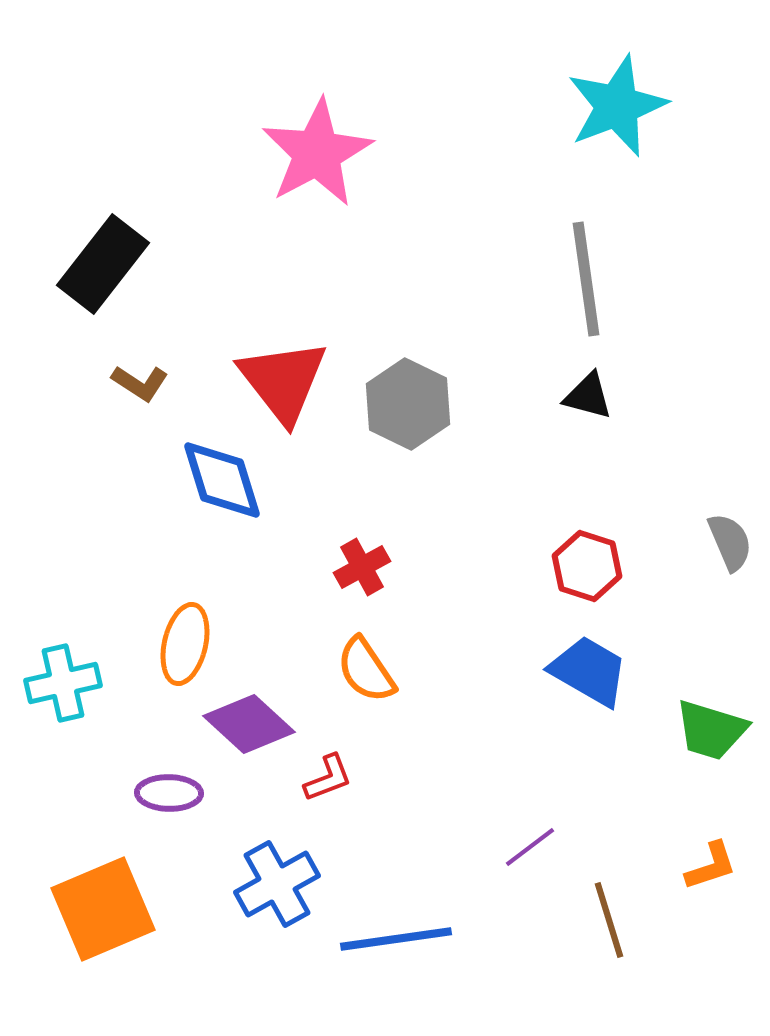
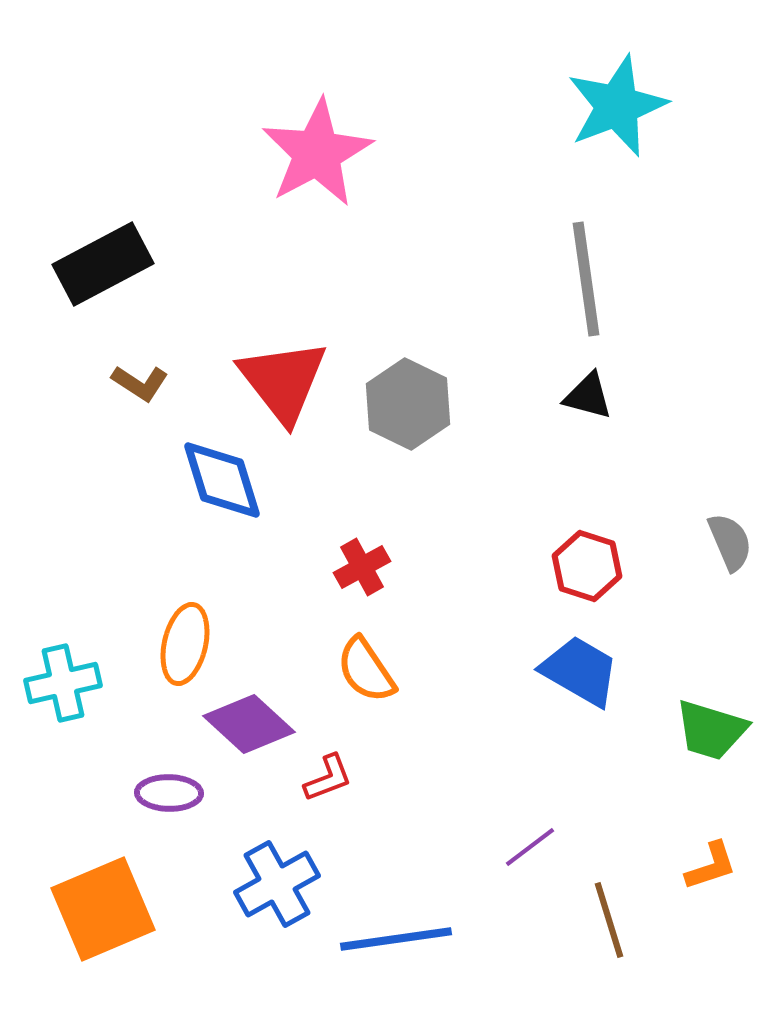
black rectangle: rotated 24 degrees clockwise
blue trapezoid: moved 9 px left
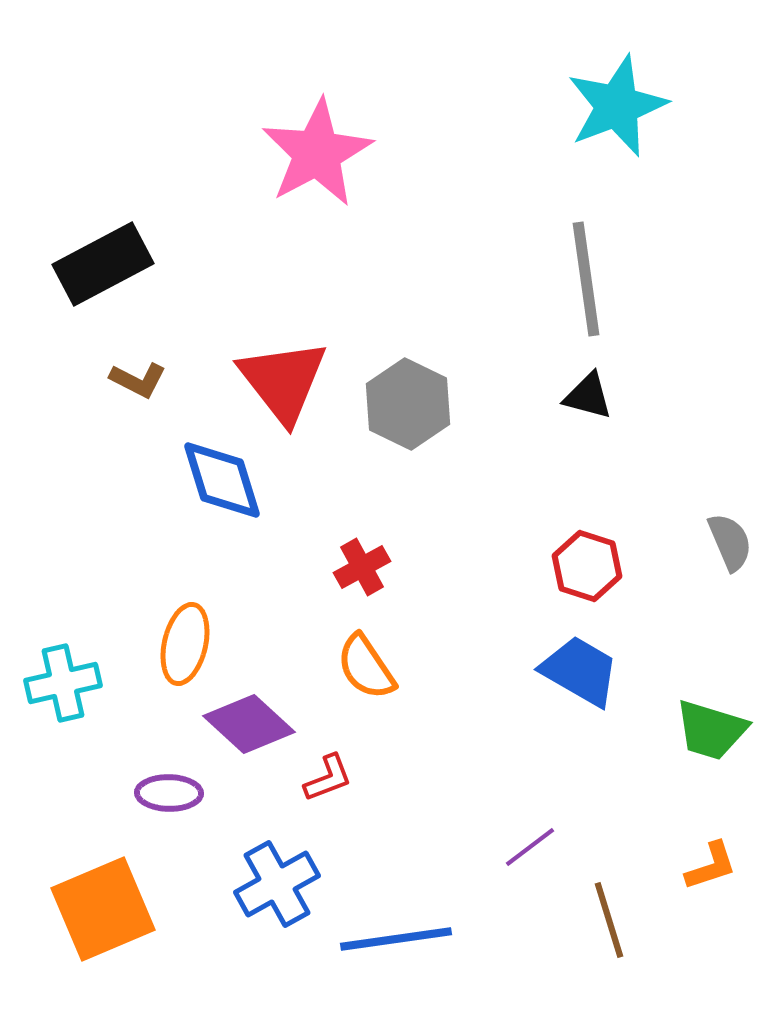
brown L-shape: moved 2 px left, 3 px up; rotated 6 degrees counterclockwise
orange semicircle: moved 3 px up
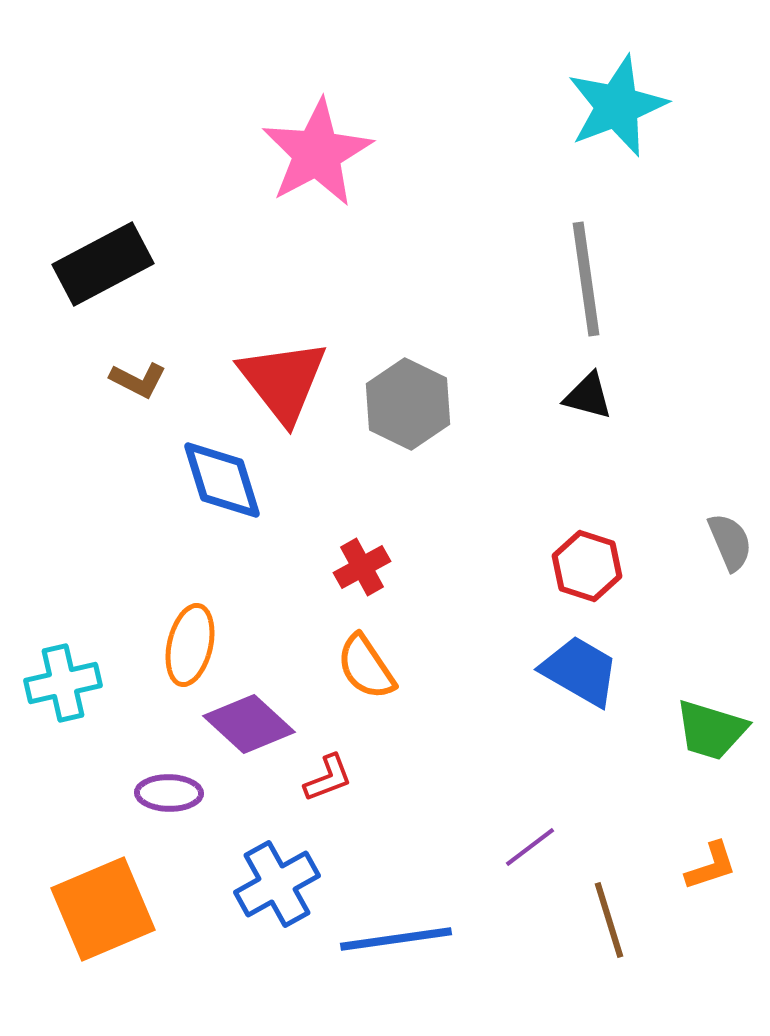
orange ellipse: moved 5 px right, 1 px down
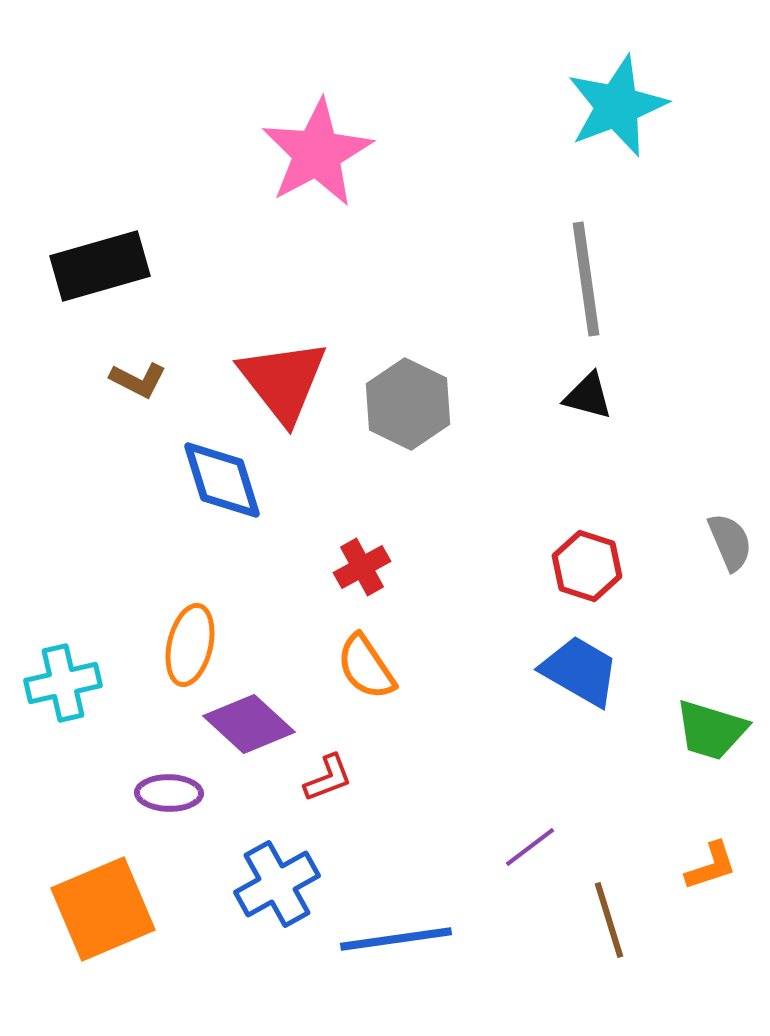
black rectangle: moved 3 px left, 2 px down; rotated 12 degrees clockwise
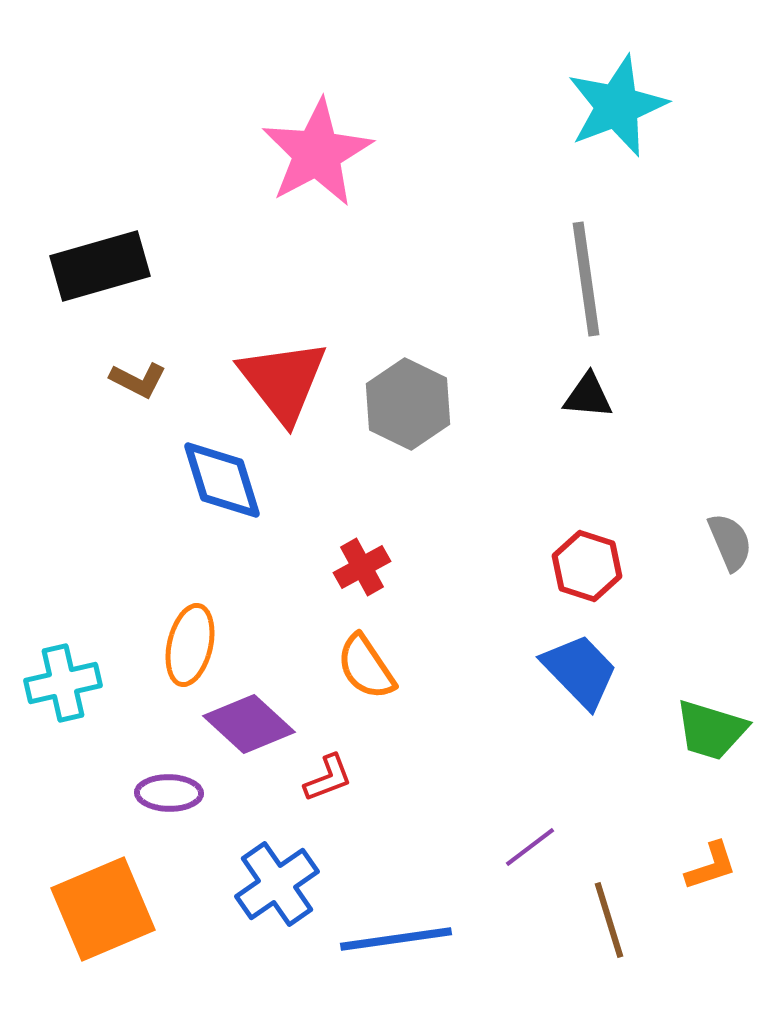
black triangle: rotated 10 degrees counterclockwise
blue trapezoid: rotated 16 degrees clockwise
blue cross: rotated 6 degrees counterclockwise
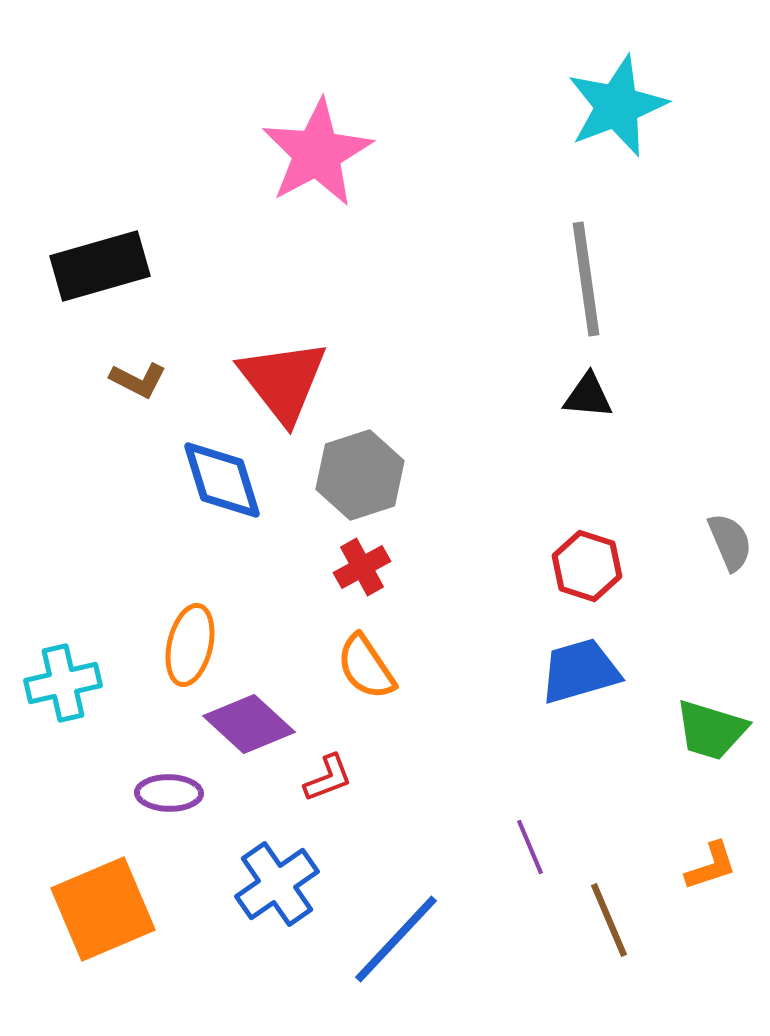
gray hexagon: moved 48 px left, 71 px down; rotated 16 degrees clockwise
blue trapezoid: rotated 62 degrees counterclockwise
purple line: rotated 76 degrees counterclockwise
brown line: rotated 6 degrees counterclockwise
blue line: rotated 39 degrees counterclockwise
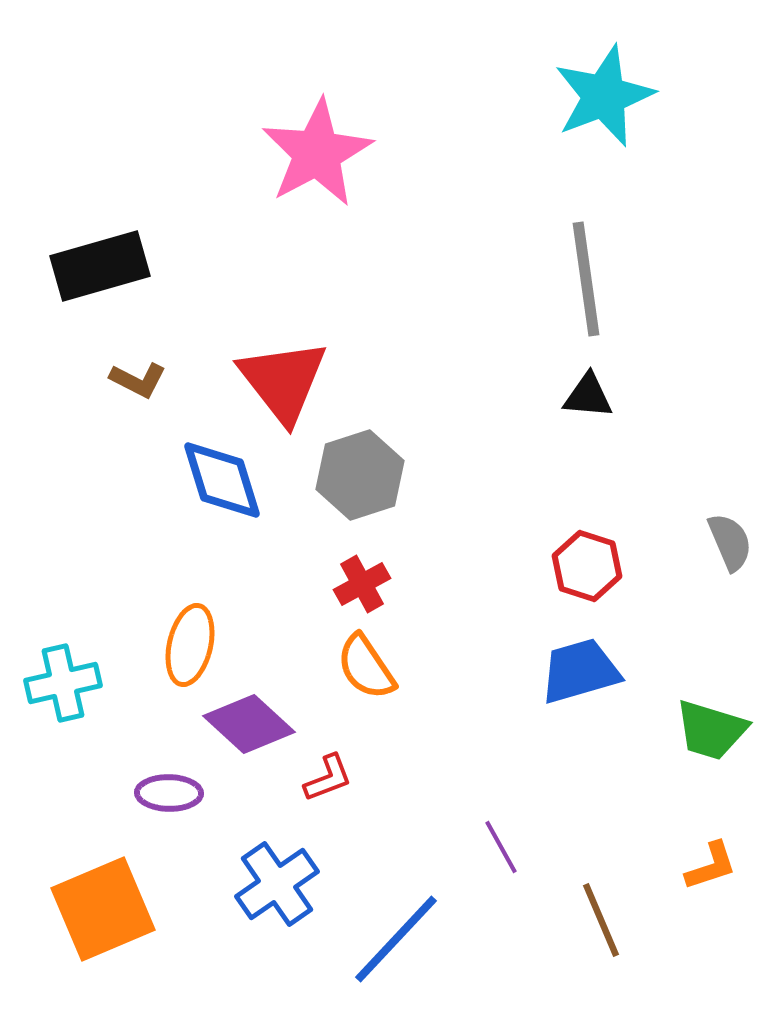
cyan star: moved 13 px left, 10 px up
red cross: moved 17 px down
purple line: moved 29 px left; rotated 6 degrees counterclockwise
brown line: moved 8 px left
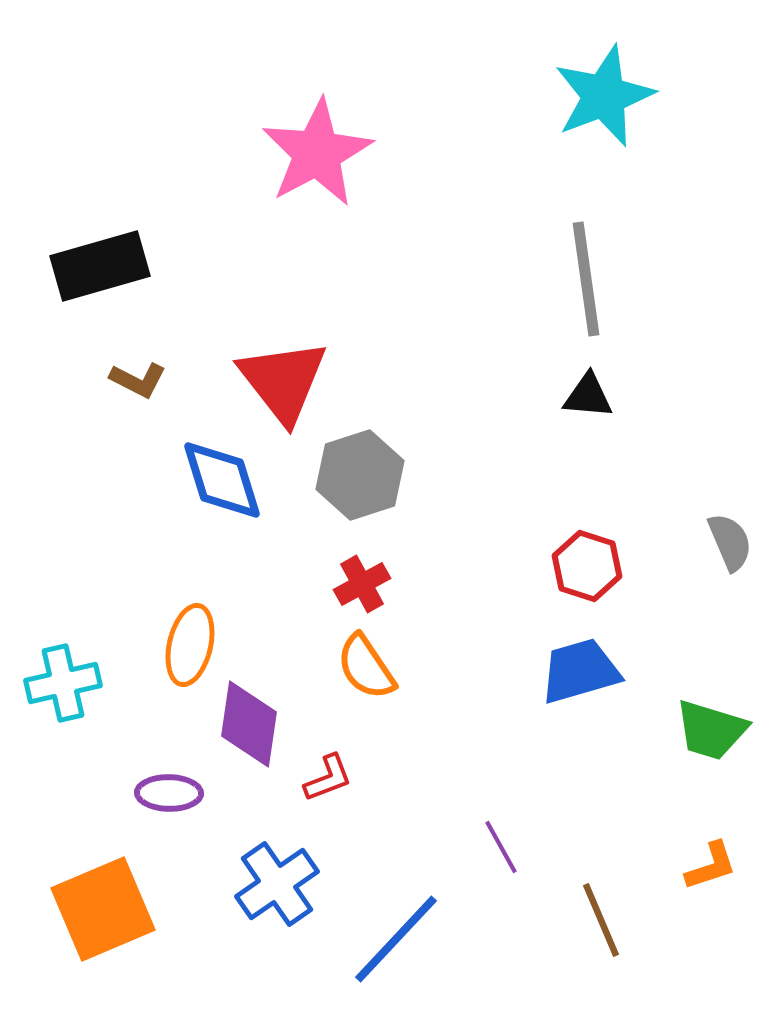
purple diamond: rotated 56 degrees clockwise
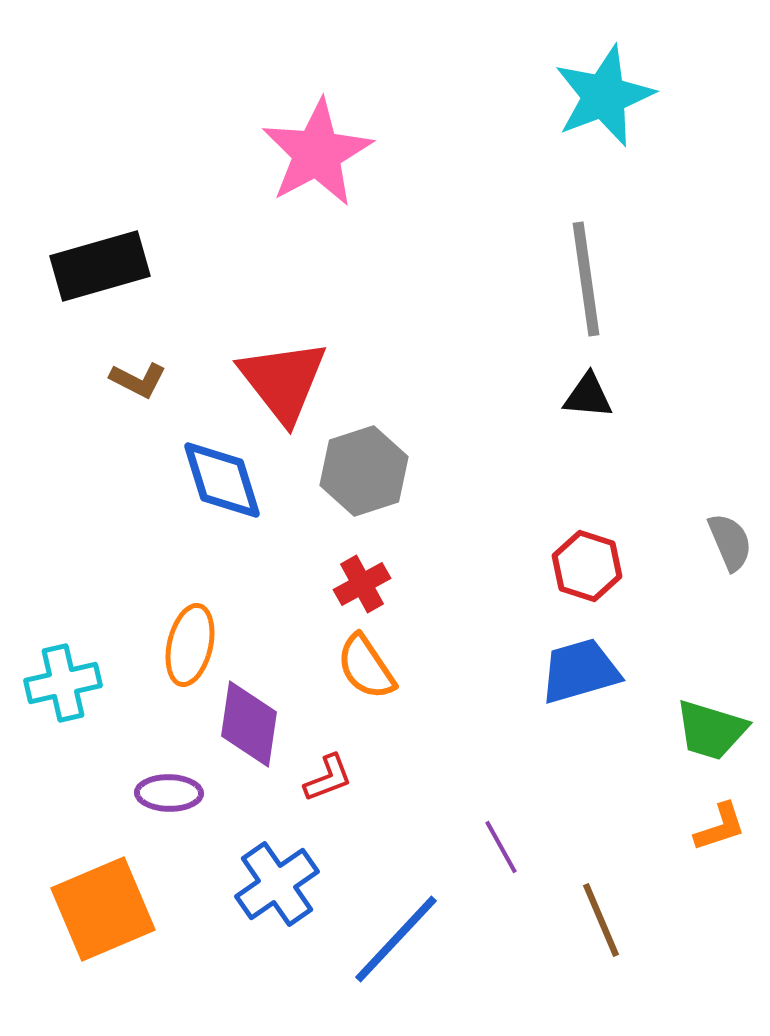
gray hexagon: moved 4 px right, 4 px up
orange L-shape: moved 9 px right, 39 px up
